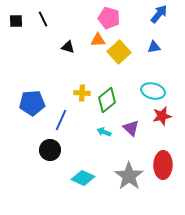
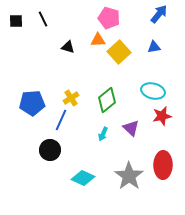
yellow cross: moved 11 px left, 5 px down; rotated 35 degrees counterclockwise
cyan arrow: moved 1 px left, 2 px down; rotated 88 degrees counterclockwise
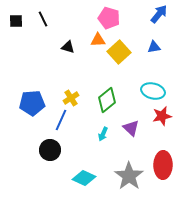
cyan diamond: moved 1 px right
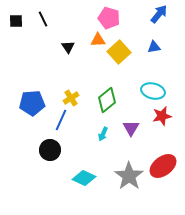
black triangle: rotated 40 degrees clockwise
purple triangle: rotated 18 degrees clockwise
red ellipse: moved 1 px down; rotated 52 degrees clockwise
